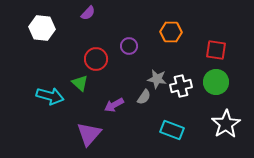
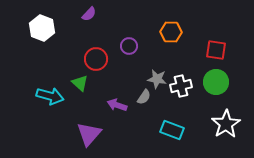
purple semicircle: moved 1 px right, 1 px down
white hexagon: rotated 15 degrees clockwise
purple arrow: moved 3 px right; rotated 48 degrees clockwise
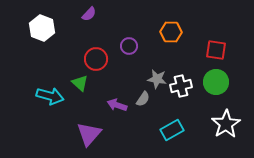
gray semicircle: moved 1 px left, 2 px down
cyan rectangle: rotated 50 degrees counterclockwise
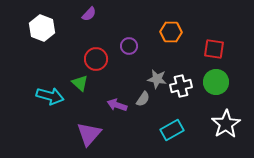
red square: moved 2 px left, 1 px up
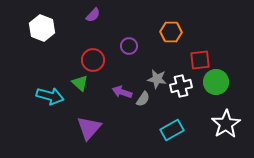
purple semicircle: moved 4 px right, 1 px down
red square: moved 14 px left, 11 px down; rotated 15 degrees counterclockwise
red circle: moved 3 px left, 1 px down
purple arrow: moved 5 px right, 13 px up
purple triangle: moved 6 px up
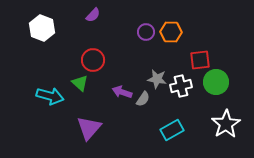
purple circle: moved 17 px right, 14 px up
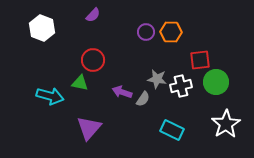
green triangle: rotated 30 degrees counterclockwise
cyan rectangle: rotated 55 degrees clockwise
